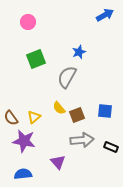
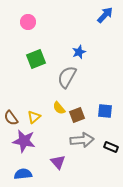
blue arrow: rotated 18 degrees counterclockwise
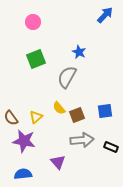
pink circle: moved 5 px right
blue star: rotated 24 degrees counterclockwise
blue square: rotated 14 degrees counterclockwise
yellow triangle: moved 2 px right
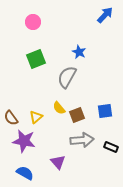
blue semicircle: moved 2 px right, 1 px up; rotated 36 degrees clockwise
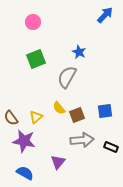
purple triangle: rotated 21 degrees clockwise
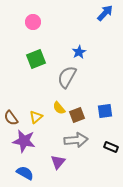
blue arrow: moved 2 px up
blue star: rotated 16 degrees clockwise
gray arrow: moved 6 px left
